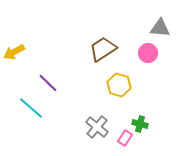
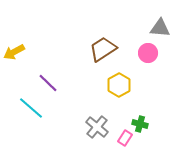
yellow hexagon: rotated 15 degrees clockwise
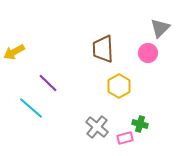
gray triangle: rotated 50 degrees counterclockwise
brown trapezoid: rotated 60 degrees counterclockwise
yellow hexagon: moved 1 px down
pink rectangle: rotated 42 degrees clockwise
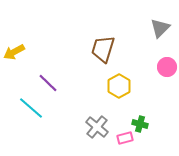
brown trapezoid: rotated 20 degrees clockwise
pink circle: moved 19 px right, 14 px down
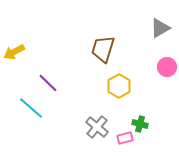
gray triangle: rotated 15 degrees clockwise
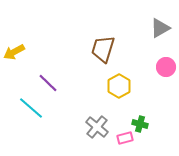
pink circle: moved 1 px left
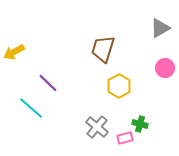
pink circle: moved 1 px left, 1 px down
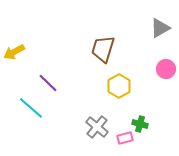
pink circle: moved 1 px right, 1 px down
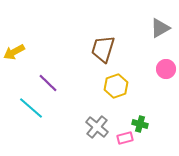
yellow hexagon: moved 3 px left; rotated 10 degrees clockwise
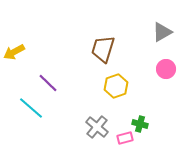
gray triangle: moved 2 px right, 4 px down
